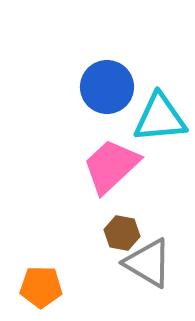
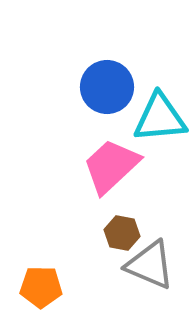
gray triangle: moved 2 px right, 2 px down; rotated 8 degrees counterclockwise
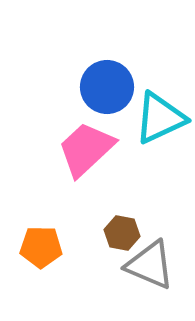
cyan triangle: rotated 20 degrees counterclockwise
pink trapezoid: moved 25 px left, 17 px up
orange pentagon: moved 40 px up
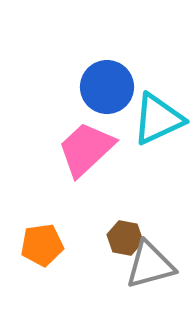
cyan triangle: moved 2 px left, 1 px down
brown hexagon: moved 3 px right, 5 px down
orange pentagon: moved 1 px right, 2 px up; rotated 9 degrees counterclockwise
gray triangle: rotated 38 degrees counterclockwise
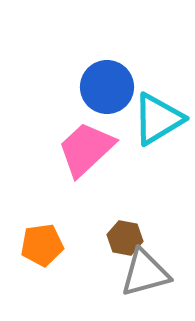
cyan triangle: rotated 6 degrees counterclockwise
gray triangle: moved 5 px left, 8 px down
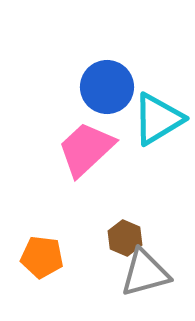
brown hexagon: rotated 12 degrees clockwise
orange pentagon: moved 12 px down; rotated 15 degrees clockwise
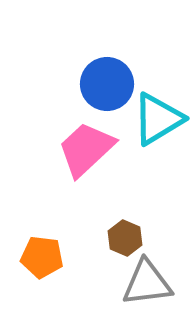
blue circle: moved 3 px up
gray triangle: moved 2 px right, 10 px down; rotated 8 degrees clockwise
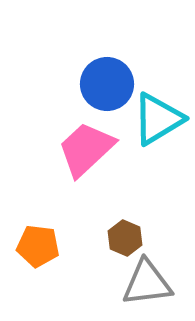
orange pentagon: moved 4 px left, 11 px up
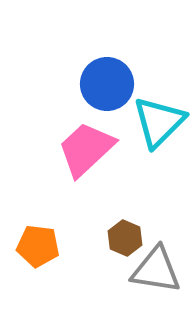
cyan triangle: moved 1 px right, 3 px down; rotated 14 degrees counterclockwise
gray triangle: moved 9 px right, 13 px up; rotated 16 degrees clockwise
